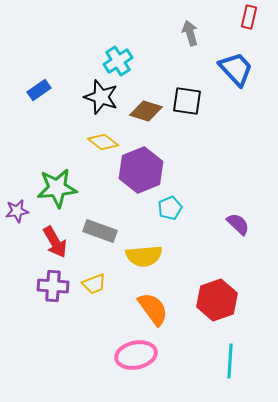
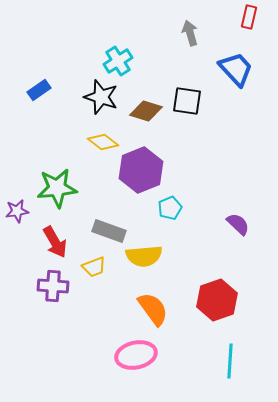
gray rectangle: moved 9 px right
yellow trapezoid: moved 17 px up
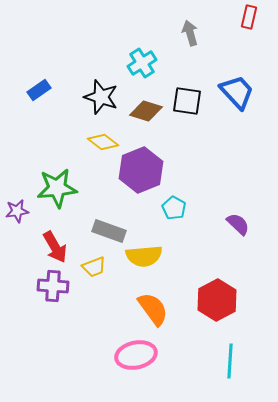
cyan cross: moved 24 px right, 2 px down
blue trapezoid: moved 1 px right, 23 px down
cyan pentagon: moved 4 px right; rotated 20 degrees counterclockwise
red arrow: moved 5 px down
red hexagon: rotated 9 degrees counterclockwise
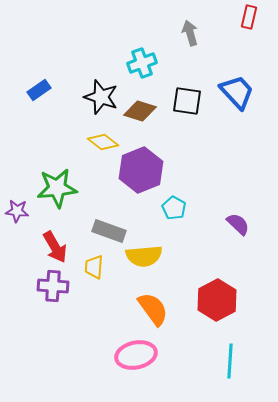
cyan cross: rotated 12 degrees clockwise
brown diamond: moved 6 px left
purple star: rotated 15 degrees clockwise
yellow trapezoid: rotated 115 degrees clockwise
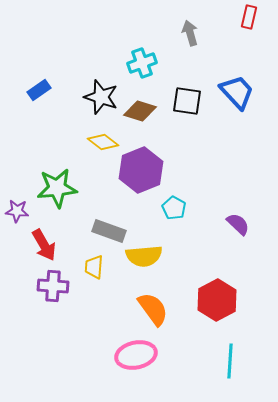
red arrow: moved 11 px left, 2 px up
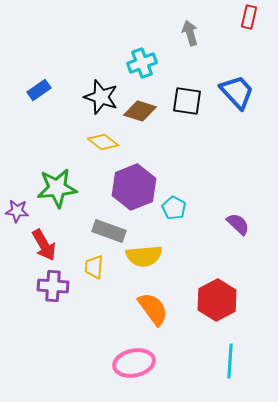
purple hexagon: moved 7 px left, 17 px down
pink ellipse: moved 2 px left, 8 px down
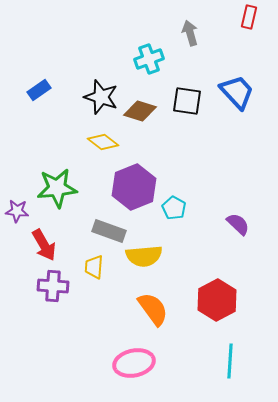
cyan cross: moved 7 px right, 4 px up
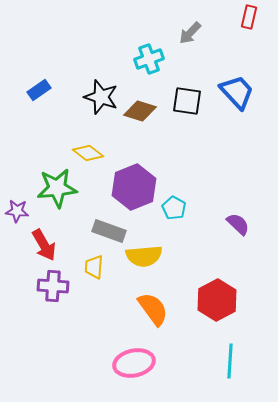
gray arrow: rotated 120 degrees counterclockwise
yellow diamond: moved 15 px left, 11 px down
